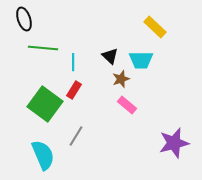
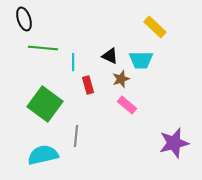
black triangle: rotated 18 degrees counterclockwise
red rectangle: moved 14 px right, 5 px up; rotated 48 degrees counterclockwise
gray line: rotated 25 degrees counterclockwise
cyan semicircle: rotated 80 degrees counterclockwise
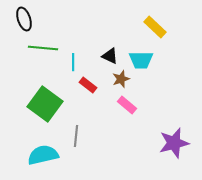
red rectangle: rotated 36 degrees counterclockwise
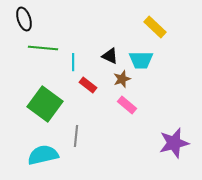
brown star: moved 1 px right
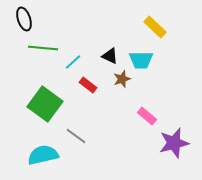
cyan line: rotated 48 degrees clockwise
pink rectangle: moved 20 px right, 11 px down
gray line: rotated 60 degrees counterclockwise
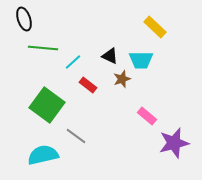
green square: moved 2 px right, 1 px down
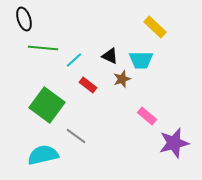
cyan line: moved 1 px right, 2 px up
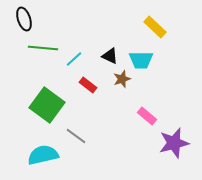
cyan line: moved 1 px up
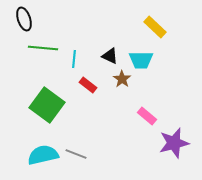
cyan line: rotated 42 degrees counterclockwise
brown star: rotated 18 degrees counterclockwise
gray line: moved 18 px down; rotated 15 degrees counterclockwise
